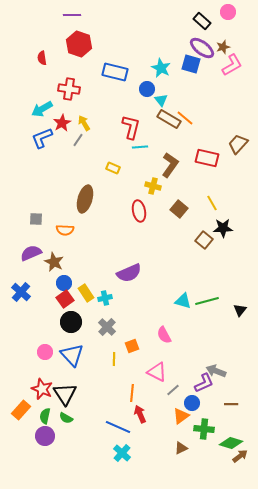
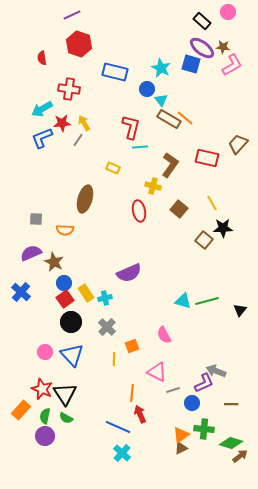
purple line at (72, 15): rotated 24 degrees counterclockwise
brown star at (223, 47): rotated 24 degrees clockwise
red star at (62, 123): rotated 24 degrees clockwise
gray line at (173, 390): rotated 24 degrees clockwise
orange triangle at (181, 416): moved 19 px down
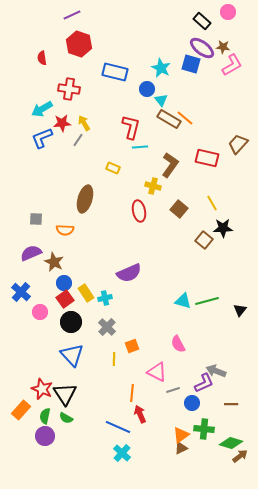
pink semicircle at (164, 335): moved 14 px right, 9 px down
pink circle at (45, 352): moved 5 px left, 40 px up
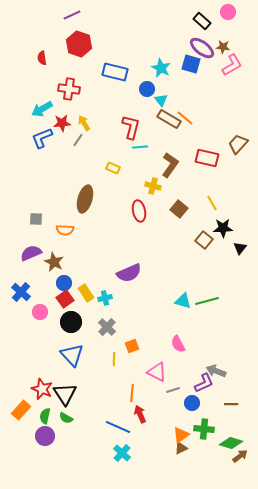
black triangle at (240, 310): moved 62 px up
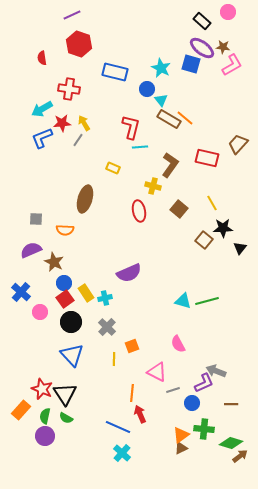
purple semicircle at (31, 253): moved 3 px up
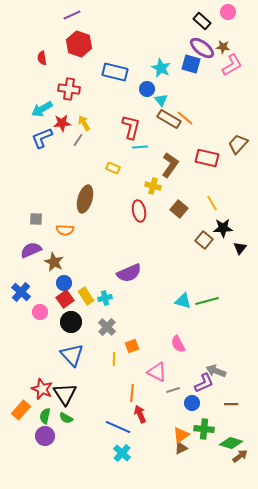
yellow rectangle at (86, 293): moved 3 px down
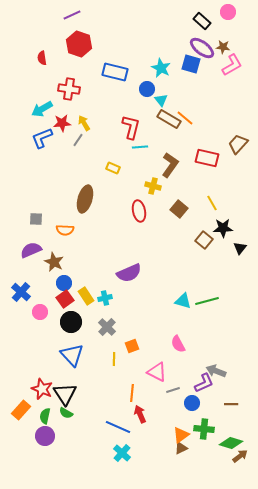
green semicircle at (66, 418): moved 5 px up
